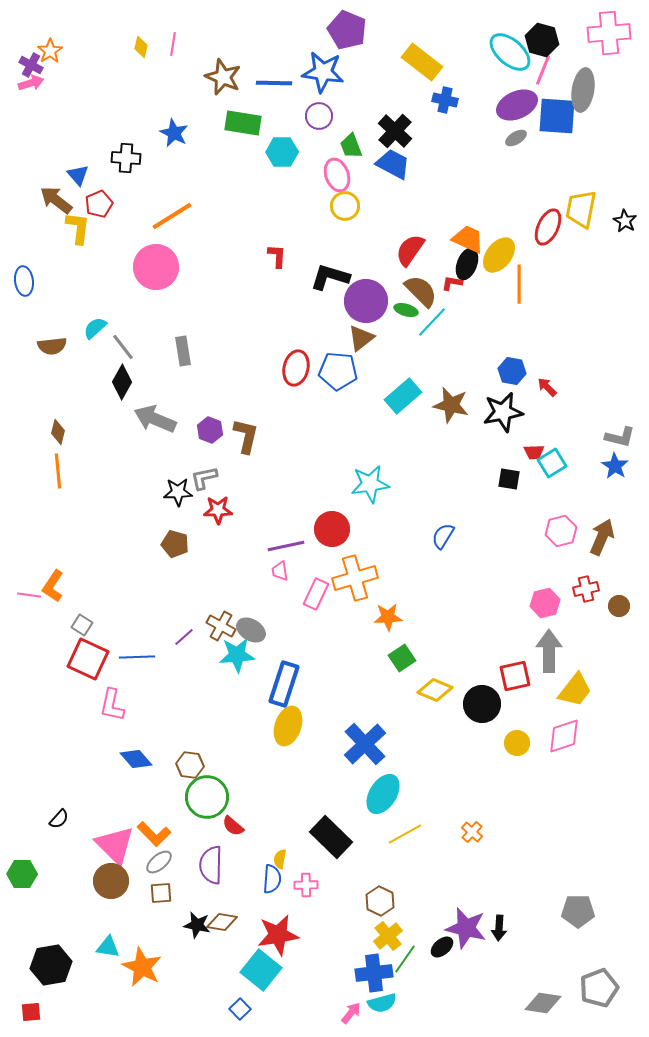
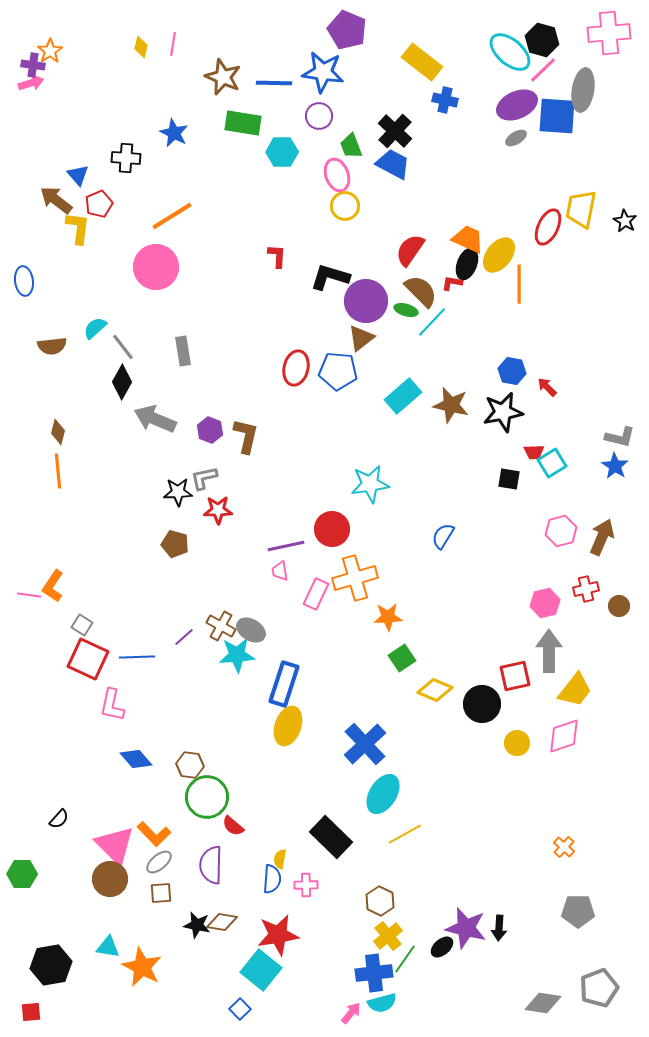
purple cross at (31, 65): moved 2 px right; rotated 20 degrees counterclockwise
pink line at (543, 70): rotated 24 degrees clockwise
orange cross at (472, 832): moved 92 px right, 15 px down
brown circle at (111, 881): moved 1 px left, 2 px up
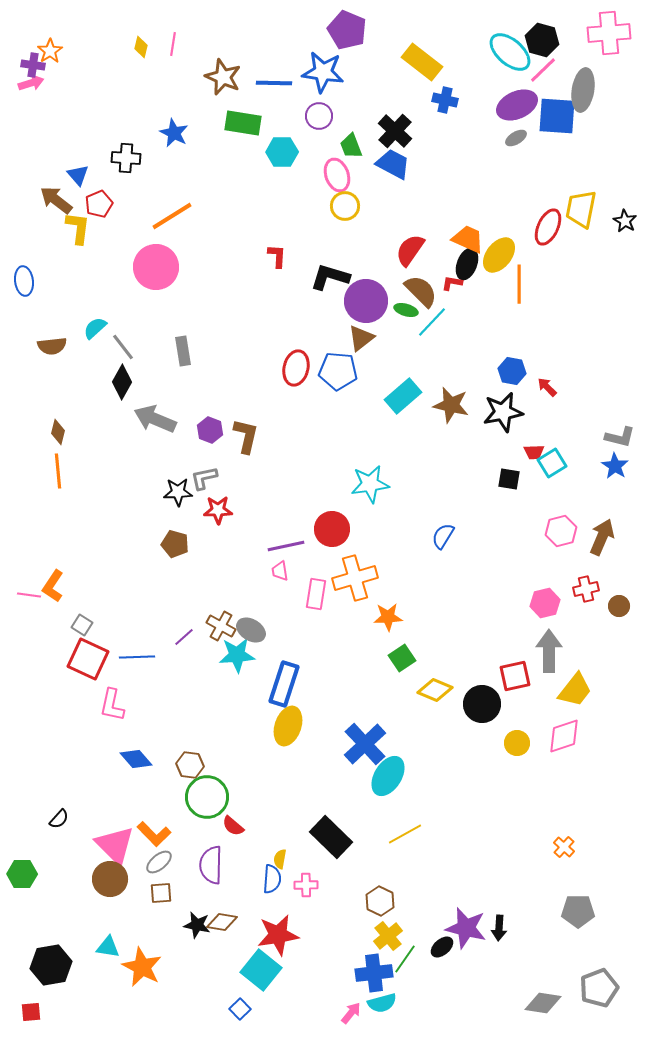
pink rectangle at (316, 594): rotated 16 degrees counterclockwise
cyan ellipse at (383, 794): moved 5 px right, 18 px up
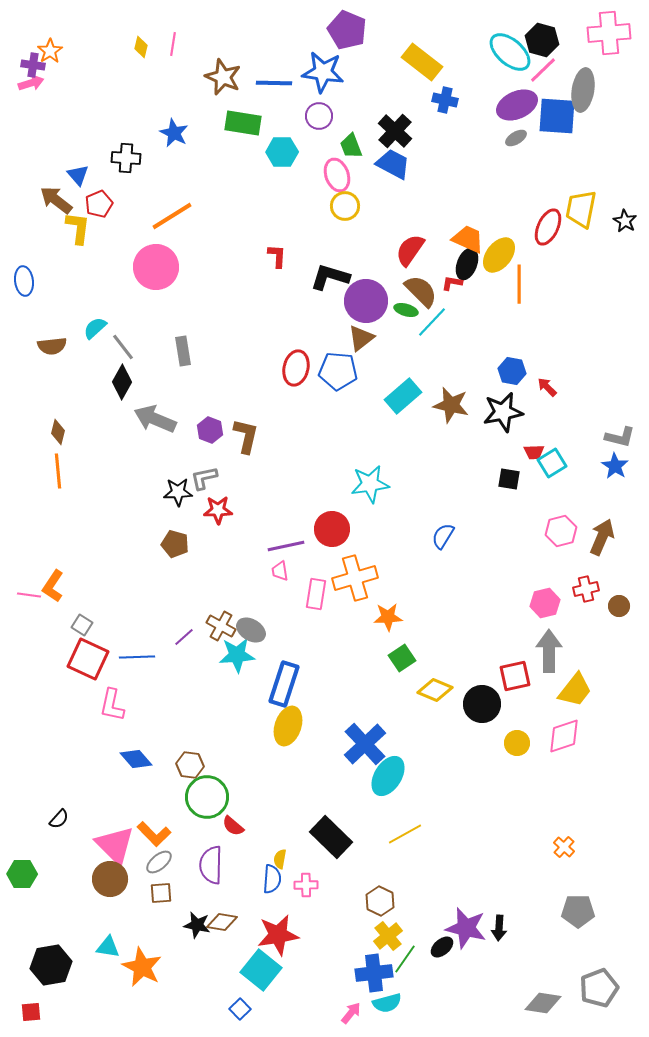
cyan semicircle at (382, 1003): moved 5 px right
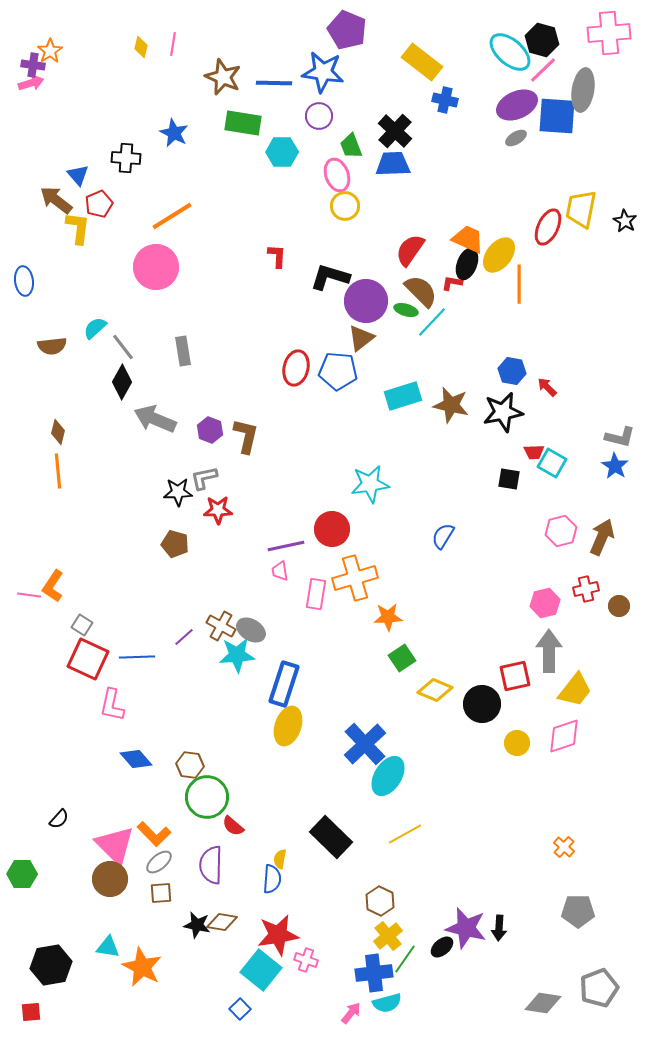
blue trapezoid at (393, 164): rotated 30 degrees counterclockwise
cyan rectangle at (403, 396): rotated 24 degrees clockwise
cyan square at (552, 463): rotated 28 degrees counterclockwise
pink cross at (306, 885): moved 75 px down; rotated 20 degrees clockwise
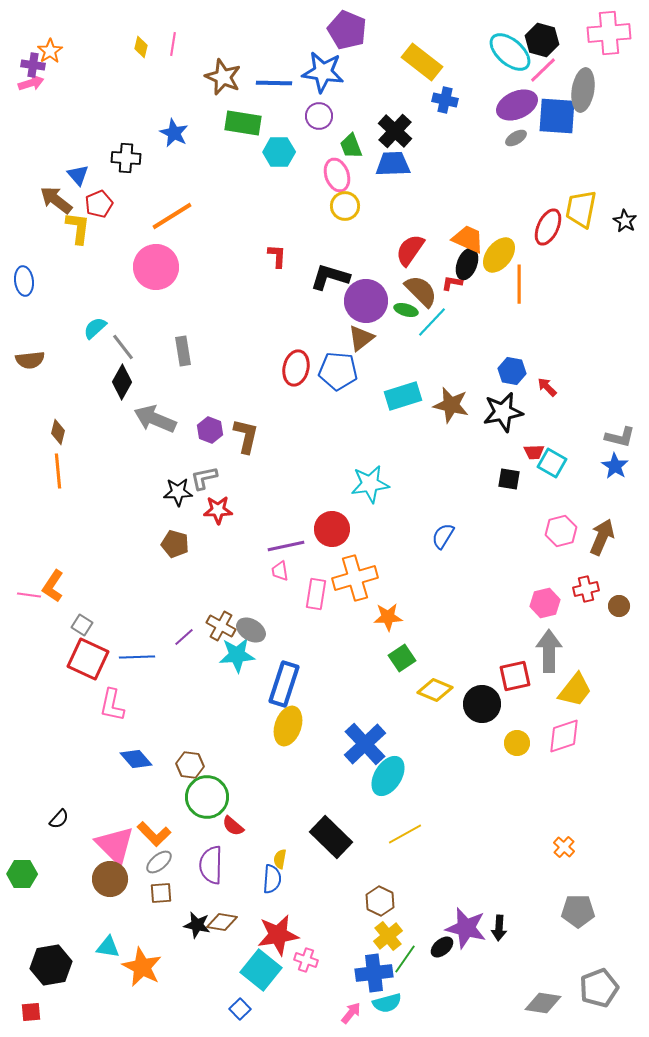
cyan hexagon at (282, 152): moved 3 px left
brown semicircle at (52, 346): moved 22 px left, 14 px down
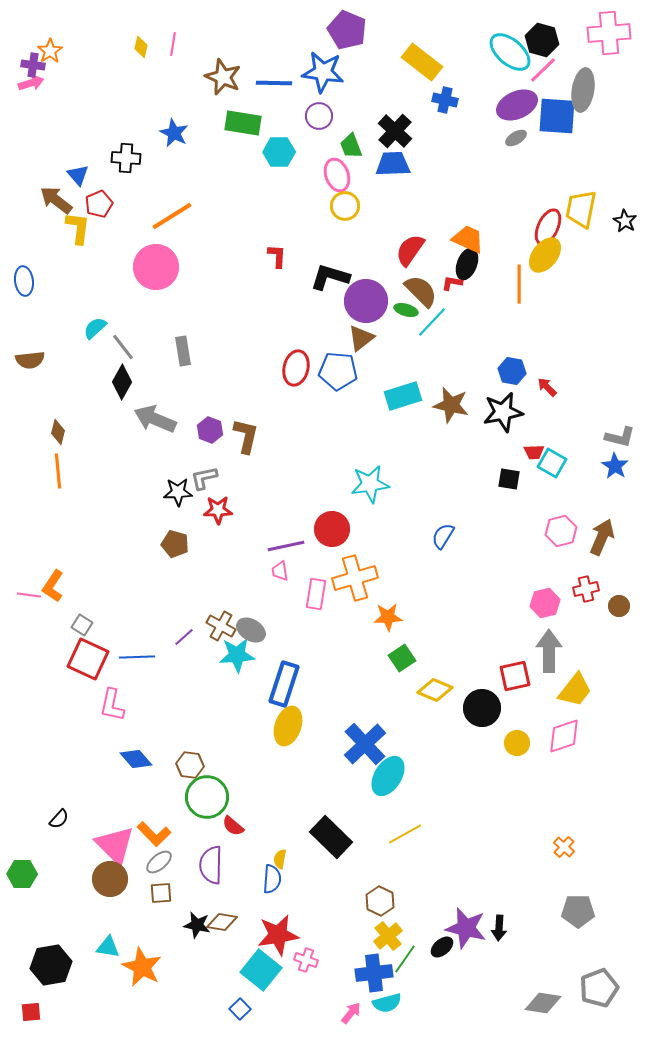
yellow ellipse at (499, 255): moved 46 px right
black circle at (482, 704): moved 4 px down
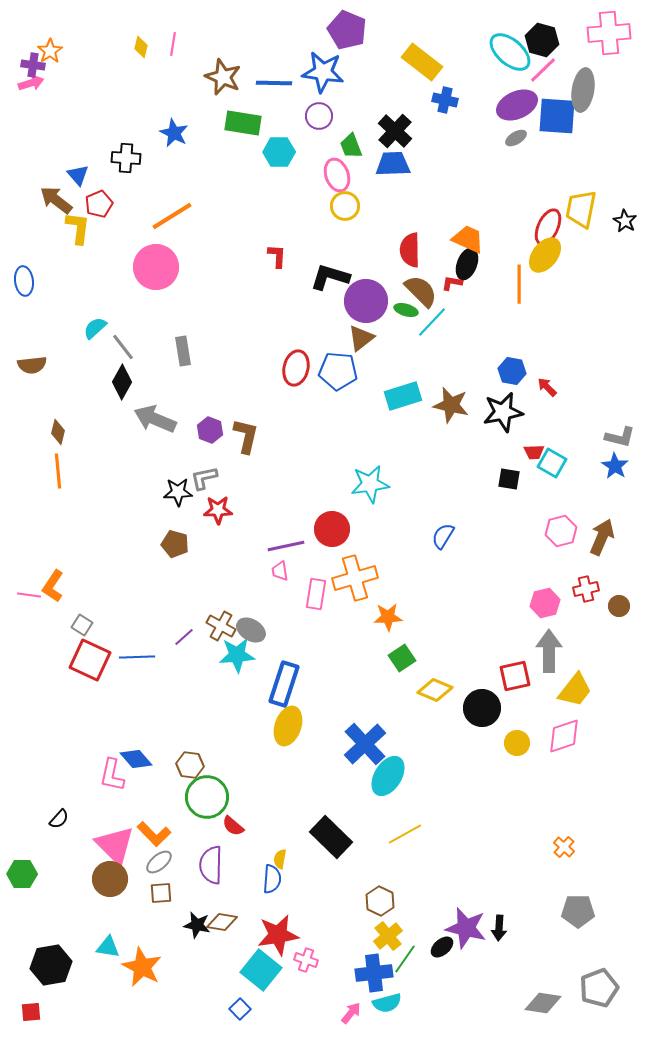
red semicircle at (410, 250): rotated 36 degrees counterclockwise
brown semicircle at (30, 360): moved 2 px right, 5 px down
red square at (88, 659): moved 2 px right, 1 px down
pink L-shape at (112, 705): moved 70 px down
